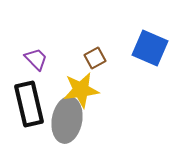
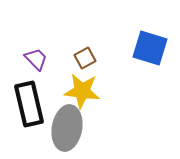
blue square: rotated 6 degrees counterclockwise
brown square: moved 10 px left
yellow star: moved 1 px right, 1 px down; rotated 15 degrees clockwise
gray ellipse: moved 8 px down
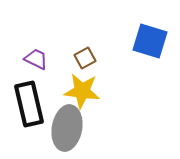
blue square: moved 7 px up
purple trapezoid: rotated 20 degrees counterclockwise
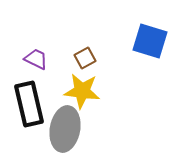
gray ellipse: moved 2 px left, 1 px down
